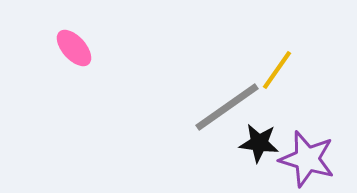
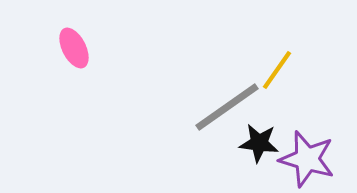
pink ellipse: rotated 15 degrees clockwise
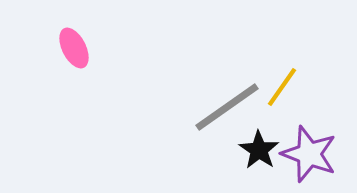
yellow line: moved 5 px right, 17 px down
black star: moved 7 px down; rotated 27 degrees clockwise
purple star: moved 2 px right, 5 px up; rotated 4 degrees clockwise
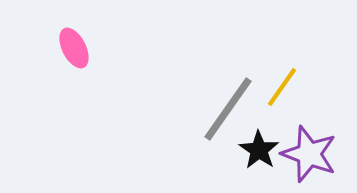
gray line: moved 1 px right, 2 px down; rotated 20 degrees counterclockwise
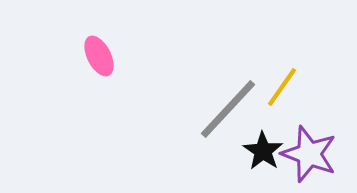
pink ellipse: moved 25 px right, 8 px down
gray line: rotated 8 degrees clockwise
black star: moved 4 px right, 1 px down
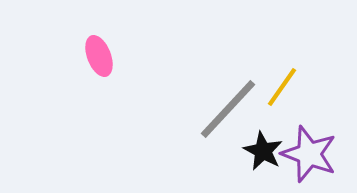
pink ellipse: rotated 6 degrees clockwise
black star: rotated 6 degrees counterclockwise
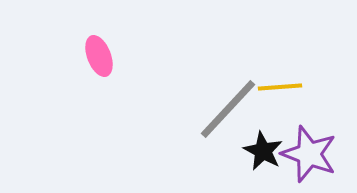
yellow line: moved 2 px left; rotated 51 degrees clockwise
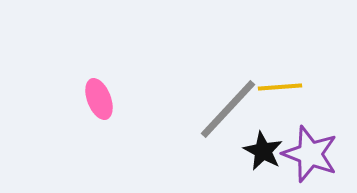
pink ellipse: moved 43 px down
purple star: moved 1 px right
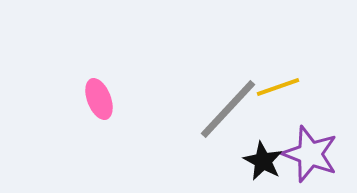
yellow line: moved 2 px left; rotated 15 degrees counterclockwise
black star: moved 10 px down
